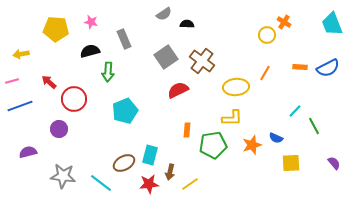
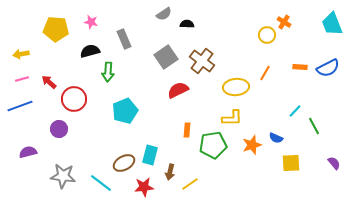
pink line at (12, 81): moved 10 px right, 2 px up
red star at (149, 184): moved 5 px left, 3 px down
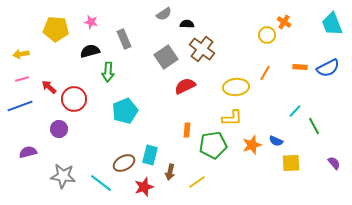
brown cross at (202, 61): moved 12 px up
red arrow at (49, 82): moved 5 px down
red semicircle at (178, 90): moved 7 px right, 4 px up
blue semicircle at (276, 138): moved 3 px down
yellow line at (190, 184): moved 7 px right, 2 px up
red star at (144, 187): rotated 12 degrees counterclockwise
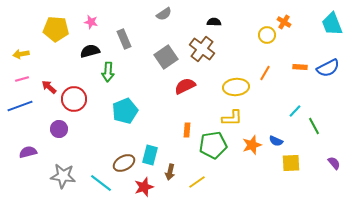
black semicircle at (187, 24): moved 27 px right, 2 px up
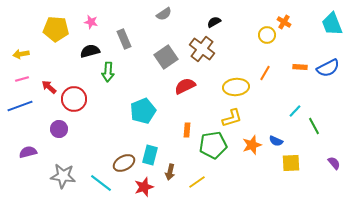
black semicircle at (214, 22): rotated 32 degrees counterclockwise
cyan pentagon at (125, 111): moved 18 px right
yellow L-shape at (232, 118): rotated 15 degrees counterclockwise
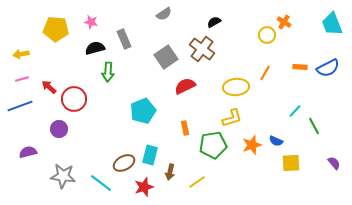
black semicircle at (90, 51): moved 5 px right, 3 px up
orange rectangle at (187, 130): moved 2 px left, 2 px up; rotated 16 degrees counterclockwise
